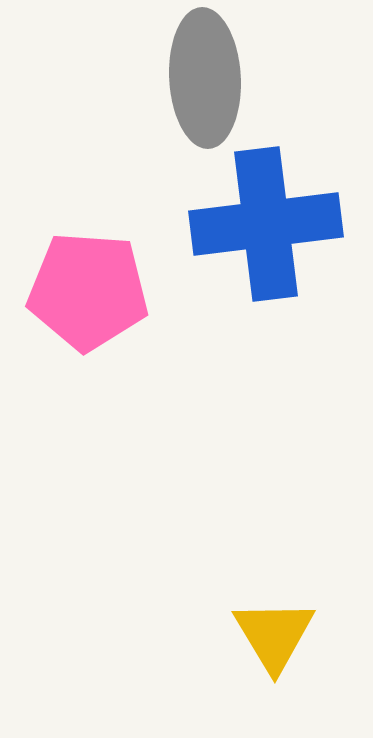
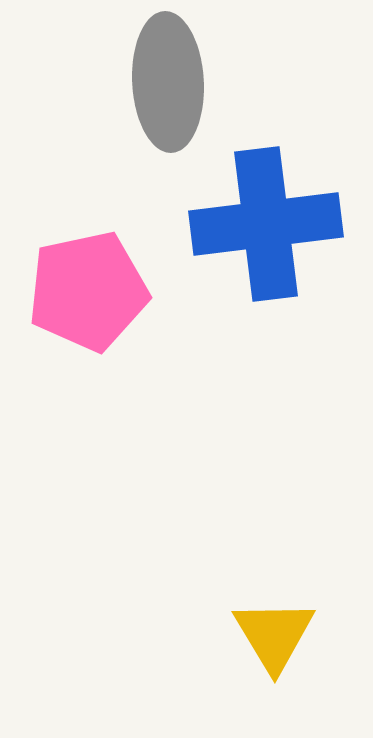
gray ellipse: moved 37 px left, 4 px down
pink pentagon: rotated 16 degrees counterclockwise
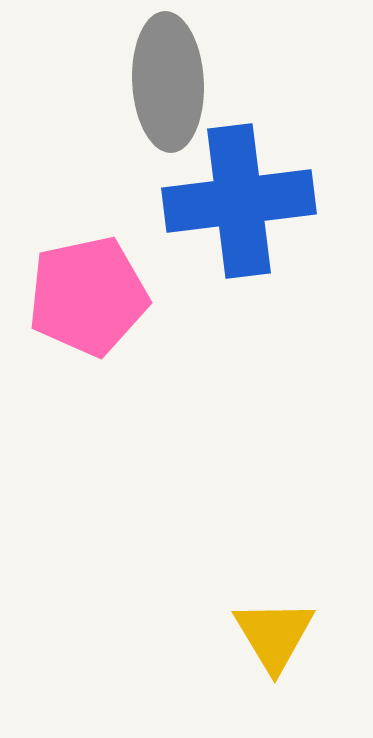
blue cross: moved 27 px left, 23 px up
pink pentagon: moved 5 px down
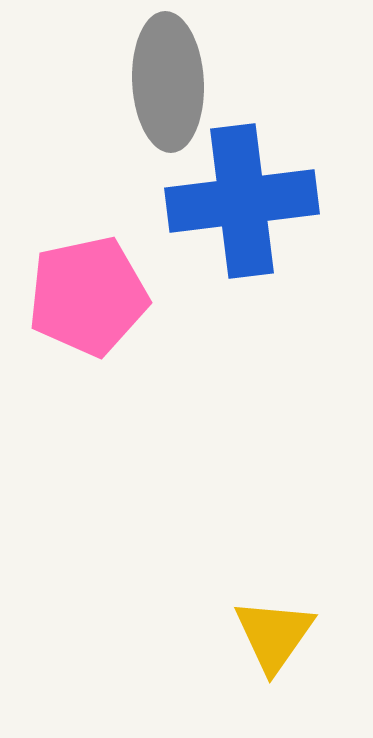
blue cross: moved 3 px right
yellow triangle: rotated 6 degrees clockwise
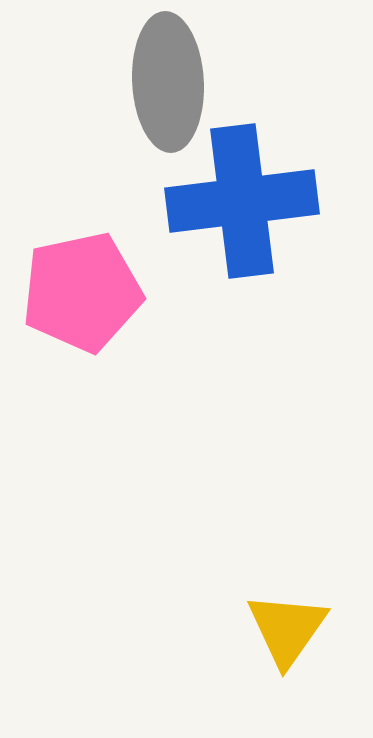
pink pentagon: moved 6 px left, 4 px up
yellow triangle: moved 13 px right, 6 px up
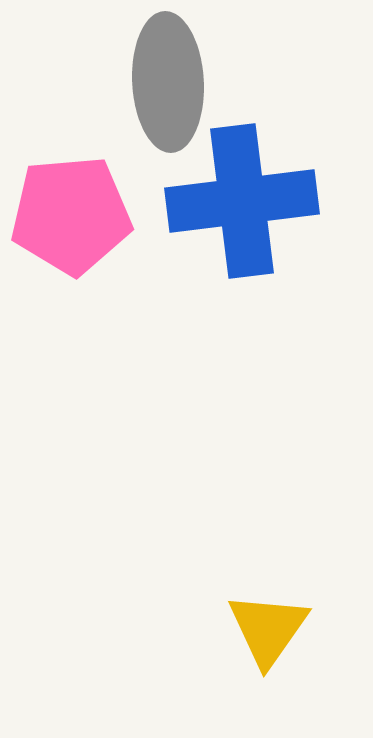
pink pentagon: moved 11 px left, 77 px up; rotated 7 degrees clockwise
yellow triangle: moved 19 px left
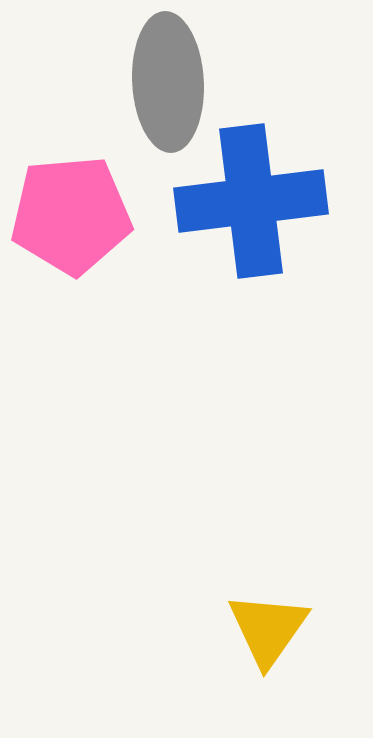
blue cross: moved 9 px right
